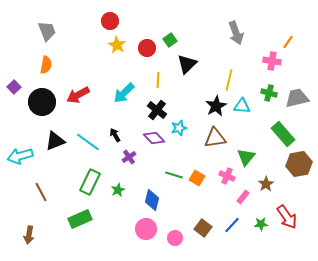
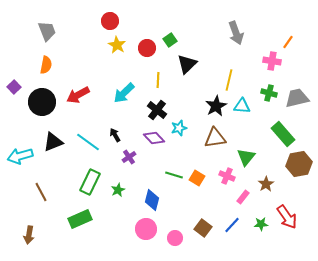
black triangle at (55, 141): moved 2 px left, 1 px down
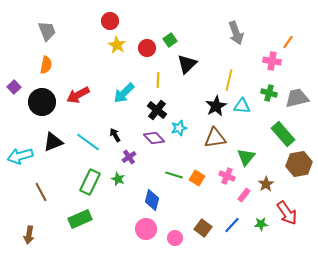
green star at (118, 190): moved 11 px up; rotated 24 degrees counterclockwise
pink rectangle at (243, 197): moved 1 px right, 2 px up
red arrow at (287, 217): moved 4 px up
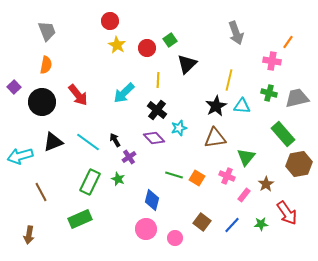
red arrow at (78, 95): rotated 100 degrees counterclockwise
black arrow at (115, 135): moved 5 px down
brown square at (203, 228): moved 1 px left, 6 px up
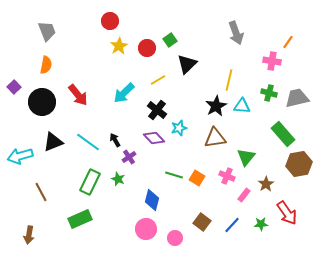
yellow star at (117, 45): moved 2 px right, 1 px down; rotated 12 degrees clockwise
yellow line at (158, 80): rotated 56 degrees clockwise
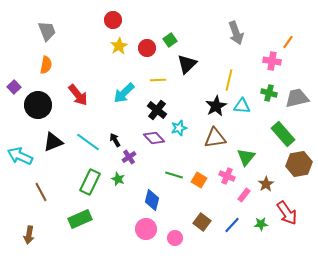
red circle at (110, 21): moved 3 px right, 1 px up
yellow line at (158, 80): rotated 28 degrees clockwise
black circle at (42, 102): moved 4 px left, 3 px down
cyan arrow at (20, 156): rotated 40 degrees clockwise
orange square at (197, 178): moved 2 px right, 2 px down
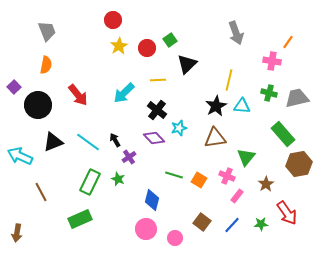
pink rectangle at (244, 195): moved 7 px left, 1 px down
brown arrow at (29, 235): moved 12 px left, 2 px up
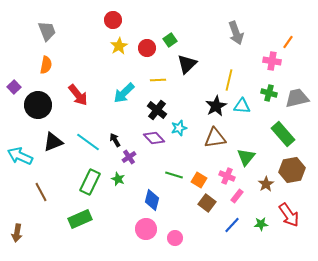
brown hexagon at (299, 164): moved 7 px left, 6 px down
red arrow at (287, 213): moved 2 px right, 2 px down
brown square at (202, 222): moved 5 px right, 19 px up
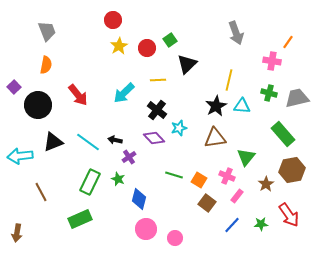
black arrow at (115, 140): rotated 48 degrees counterclockwise
cyan arrow at (20, 156): rotated 30 degrees counterclockwise
blue diamond at (152, 200): moved 13 px left, 1 px up
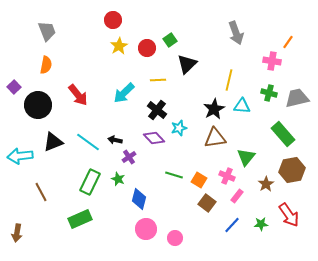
black star at (216, 106): moved 2 px left, 3 px down
